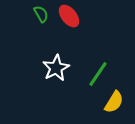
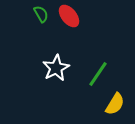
yellow semicircle: moved 1 px right, 2 px down
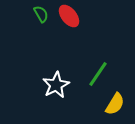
white star: moved 17 px down
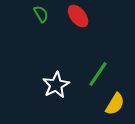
red ellipse: moved 9 px right
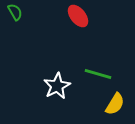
green semicircle: moved 26 px left, 2 px up
green line: rotated 72 degrees clockwise
white star: moved 1 px right, 1 px down
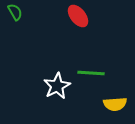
green line: moved 7 px left, 1 px up; rotated 12 degrees counterclockwise
yellow semicircle: rotated 55 degrees clockwise
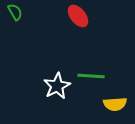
green line: moved 3 px down
